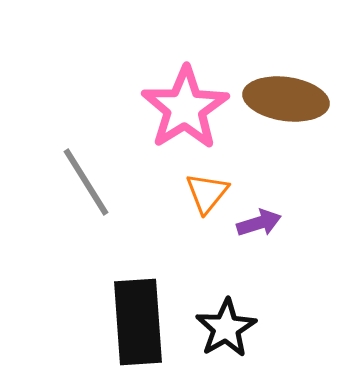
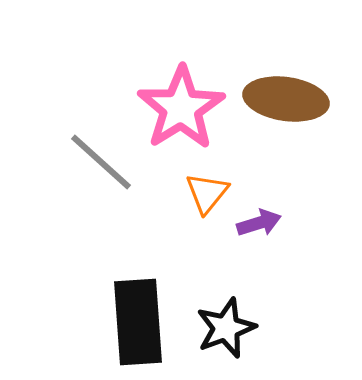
pink star: moved 4 px left
gray line: moved 15 px right, 20 px up; rotated 16 degrees counterclockwise
black star: rotated 10 degrees clockwise
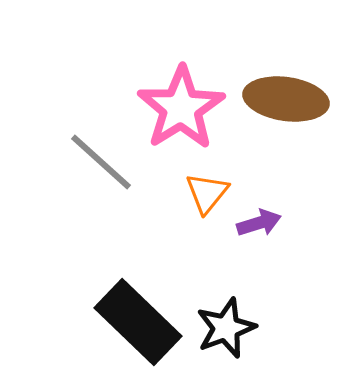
black rectangle: rotated 42 degrees counterclockwise
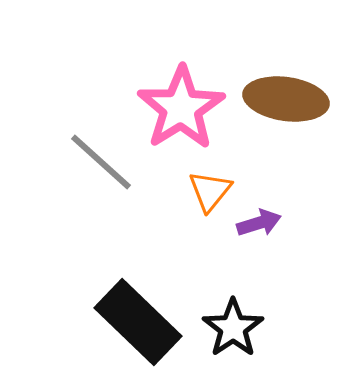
orange triangle: moved 3 px right, 2 px up
black star: moved 7 px right; rotated 14 degrees counterclockwise
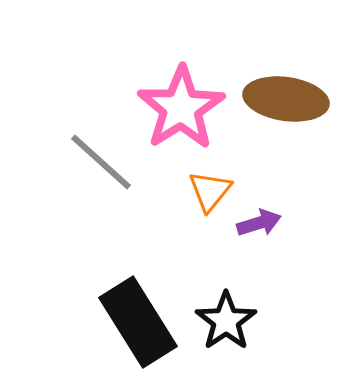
black rectangle: rotated 14 degrees clockwise
black star: moved 7 px left, 7 px up
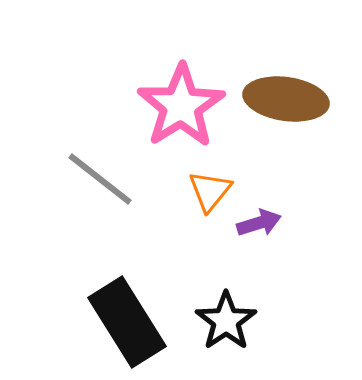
pink star: moved 2 px up
gray line: moved 1 px left, 17 px down; rotated 4 degrees counterclockwise
black rectangle: moved 11 px left
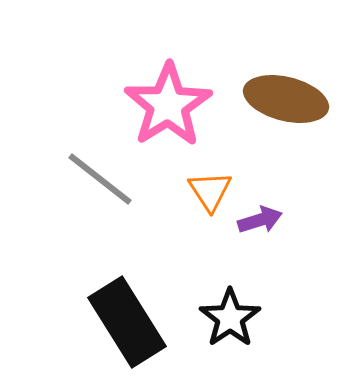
brown ellipse: rotated 6 degrees clockwise
pink star: moved 13 px left, 1 px up
orange triangle: rotated 12 degrees counterclockwise
purple arrow: moved 1 px right, 3 px up
black star: moved 4 px right, 3 px up
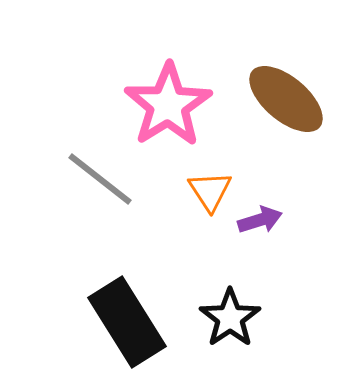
brown ellipse: rotated 26 degrees clockwise
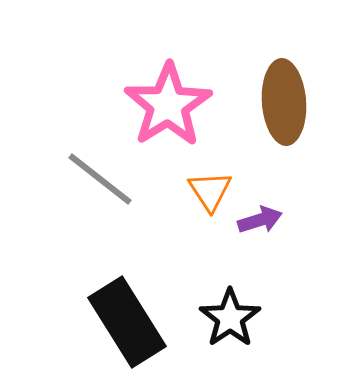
brown ellipse: moved 2 px left, 3 px down; rotated 46 degrees clockwise
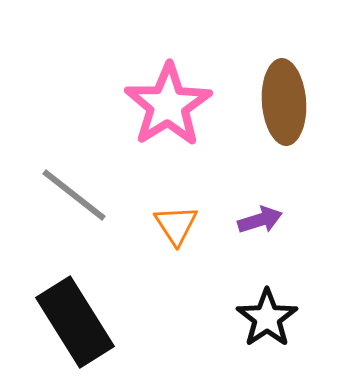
gray line: moved 26 px left, 16 px down
orange triangle: moved 34 px left, 34 px down
black star: moved 37 px right
black rectangle: moved 52 px left
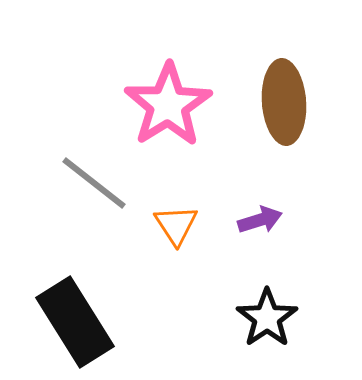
gray line: moved 20 px right, 12 px up
